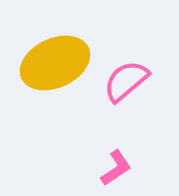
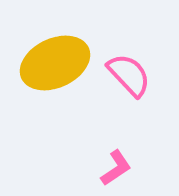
pink semicircle: moved 3 px right, 6 px up; rotated 87 degrees clockwise
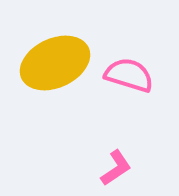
pink semicircle: rotated 30 degrees counterclockwise
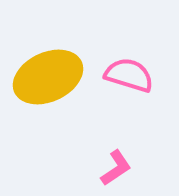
yellow ellipse: moved 7 px left, 14 px down
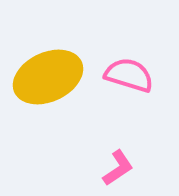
pink L-shape: moved 2 px right
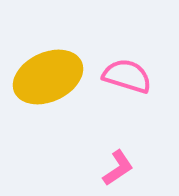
pink semicircle: moved 2 px left, 1 px down
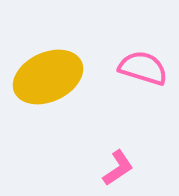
pink semicircle: moved 16 px right, 8 px up
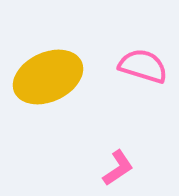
pink semicircle: moved 2 px up
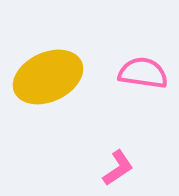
pink semicircle: moved 7 px down; rotated 9 degrees counterclockwise
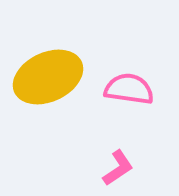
pink semicircle: moved 14 px left, 16 px down
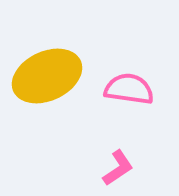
yellow ellipse: moved 1 px left, 1 px up
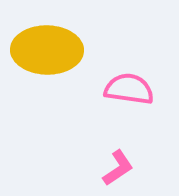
yellow ellipse: moved 26 px up; rotated 26 degrees clockwise
